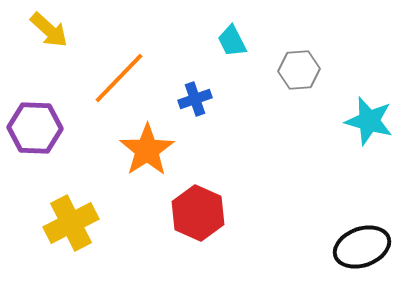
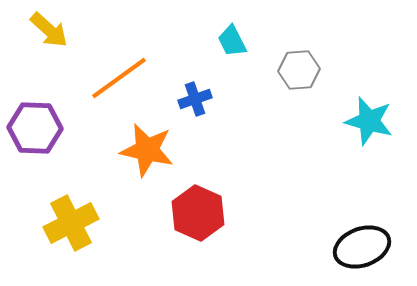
orange line: rotated 10 degrees clockwise
orange star: rotated 26 degrees counterclockwise
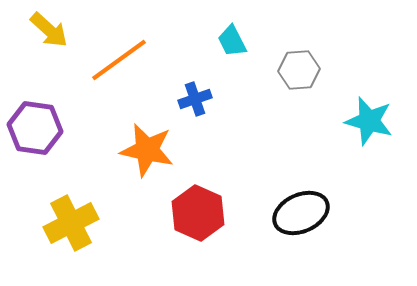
orange line: moved 18 px up
purple hexagon: rotated 6 degrees clockwise
black ellipse: moved 61 px left, 34 px up; rotated 4 degrees counterclockwise
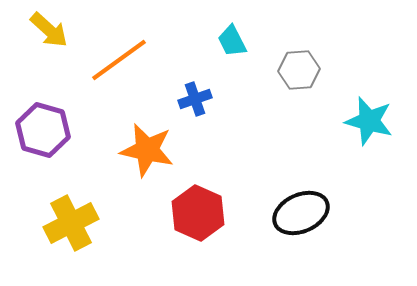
purple hexagon: moved 8 px right, 2 px down; rotated 8 degrees clockwise
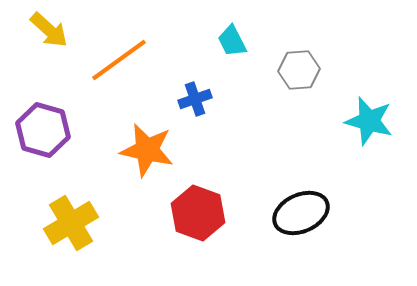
red hexagon: rotated 4 degrees counterclockwise
yellow cross: rotated 4 degrees counterclockwise
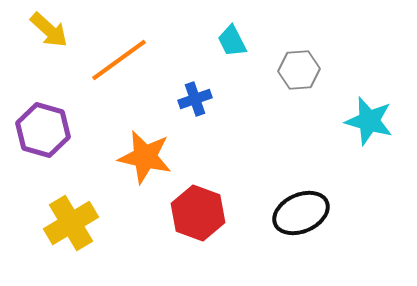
orange star: moved 2 px left, 7 px down
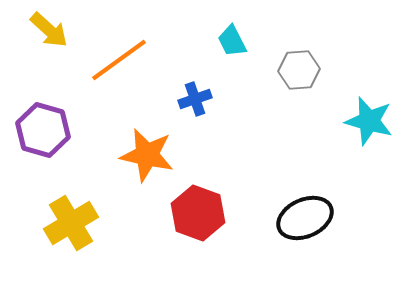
orange star: moved 2 px right, 2 px up
black ellipse: moved 4 px right, 5 px down
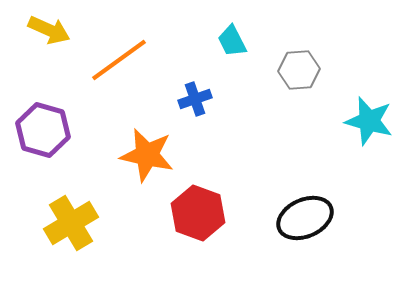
yellow arrow: rotated 18 degrees counterclockwise
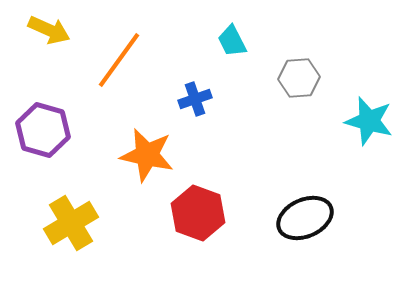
orange line: rotated 18 degrees counterclockwise
gray hexagon: moved 8 px down
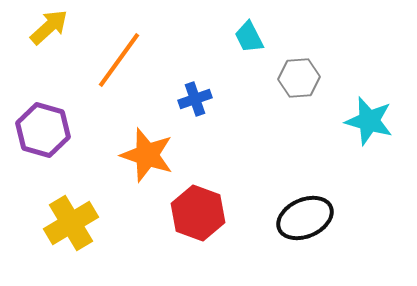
yellow arrow: moved 3 px up; rotated 66 degrees counterclockwise
cyan trapezoid: moved 17 px right, 4 px up
orange star: rotated 6 degrees clockwise
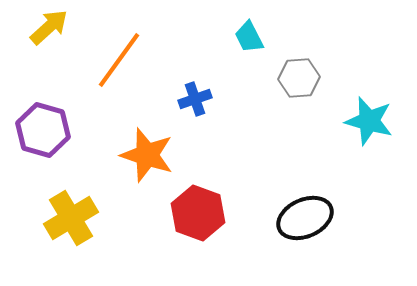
yellow cross: moved 5 px up
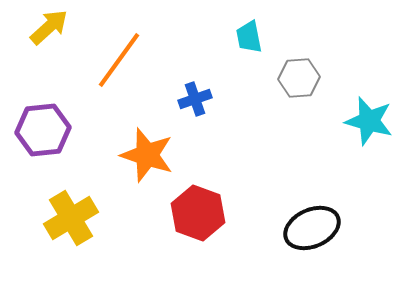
cyan trapezoid: rotated 16 degrees clockwise
purple hexagon: rotated 22 degrees counterclockwise
black ellipse: moved 7 px right, 10 px down
